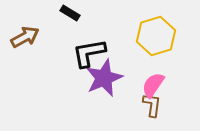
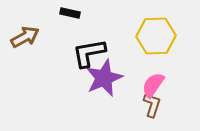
black rectangle: rotated 18 degrees counterclockwise
yellow hexagon: rotated 15 degrees clockwise
brown L-shape: rotated 10 degrees clockwise
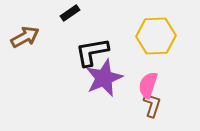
black rectangle: rotated 48 degrees counterclockwise
black L-shape: moved 3 px right, 1 px up
pink semicircle: moved 5 px left; rotated 16 degrees counterclockwise
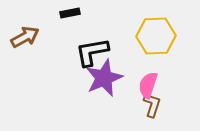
black rectangle: rotated 24 degrees clockwise
